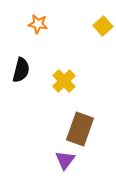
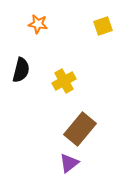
yellow square: rotated 24 degrees clockwise
yellow cross: rotated 15 degrees clockwise
brown rectangle: rotated 20 degrees clockwise
purple triangle: moved 4 px right, 3 px down; rotated 15 degrees clockwise
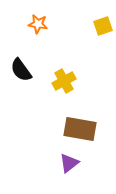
black semicircle: rotated 130 degrees clockwise
brown rectangle: rotated 60 degrees clockwise
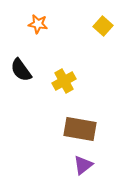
yellow square: rotated 30 degrees counterclockwise
purple triangle: moved 14 px right, 2 px down
